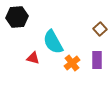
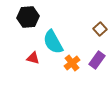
black hexagon: moved 11 px right
purple rectangle: rotated 36 degrees clockwise
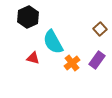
black hexagon: rotated 20 degrees counterclockwise
